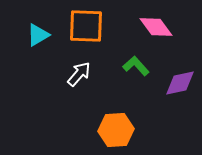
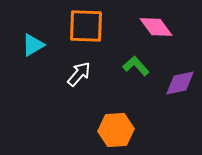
cyan triangle: moved 5 px left, 10 px down
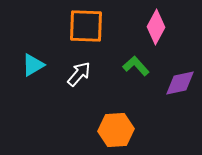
pink diamond: rotated 64 degrees clockwise
cyan triangle: moved 20 px down
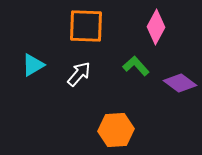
purple diamond: rotated 48 degrees clockwise
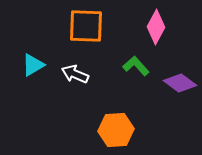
white arrow: moved 4 px left; rotated 108 degrees counterclockwise
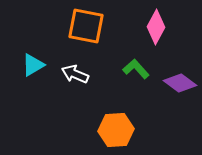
orange square: rotated 9 degrees clockwise
green L-shape: moved 3 px down
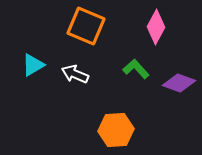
orange square: rotated 12 degrees clockwise
purple diamond: moved 1 px left; rotated 16 degrees counterclockwise
